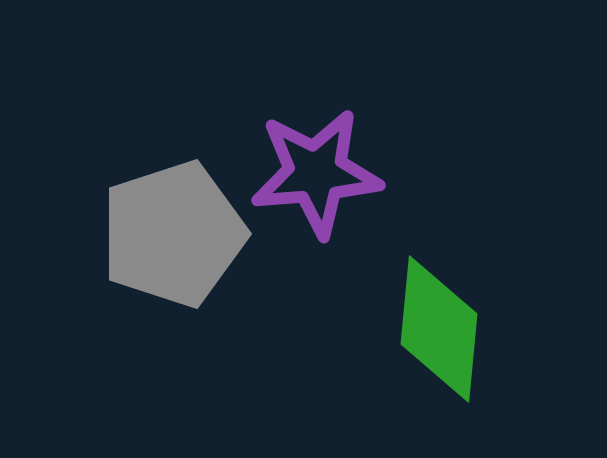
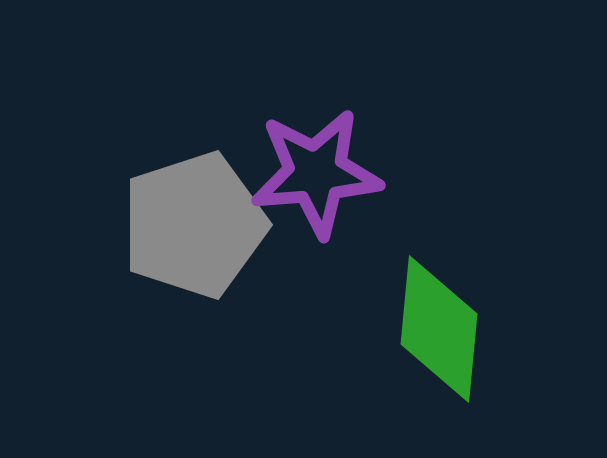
gray pentagon: moved 21 px right, 9 px up
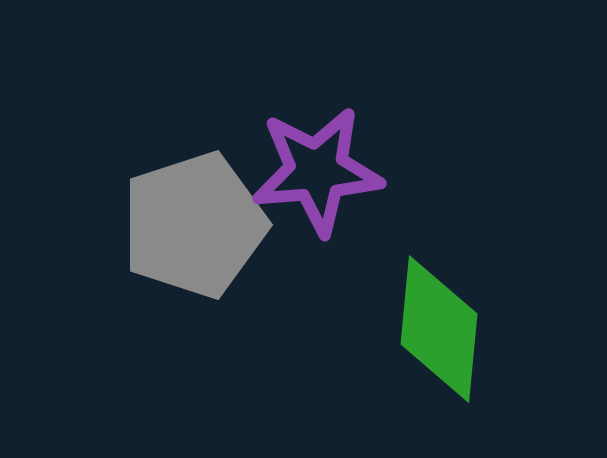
purple star: moved 1 px right, 2 px up
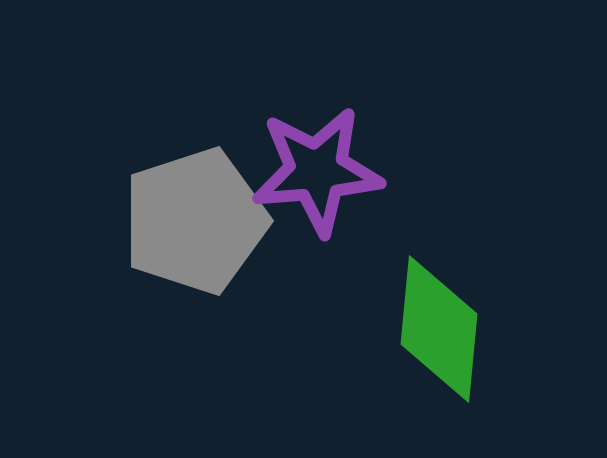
gray pentagon: moved 1 px right, 4 px up
